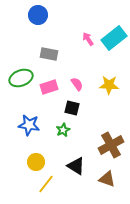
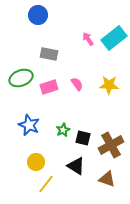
black square: moved 11 px right, 30 px down
blue star: rotated 15 degrees clockwise
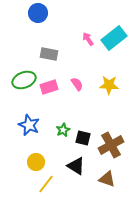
blue circle: moved 2 px up
green ellipse: moved 3 px right, 2 px down
